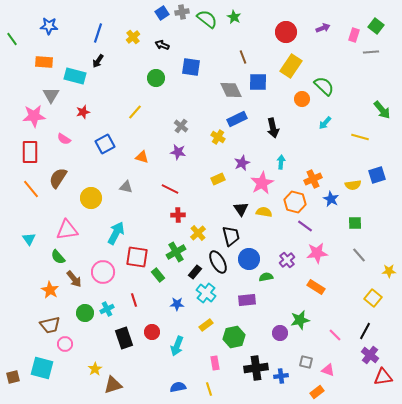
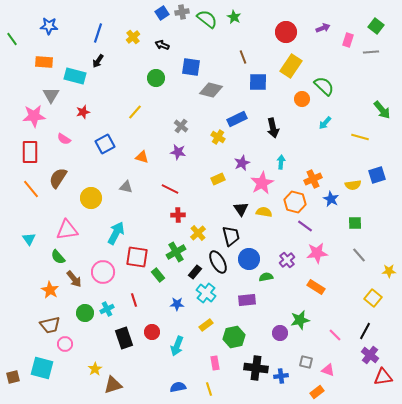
pink rectangle at (354, 35): moved 6 px left, 5 px down
gray diamond at (231, 90): moved 20 px left; rotated 50 degrees counterclockwise
black cross at (256, 368): rotated 15 degrees clockwise
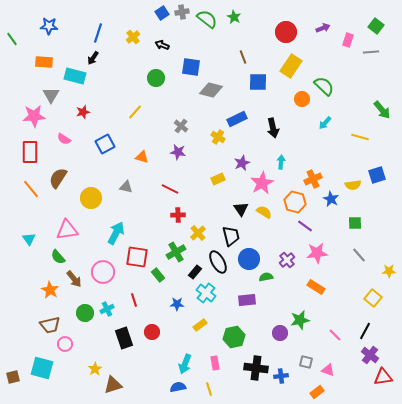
black arrow at (98, 61): moved 5 px left, 3 px up
yellow semicircle at (264, 212): rotated 21 degrees clockwise
yellow rectangle at (206, 325): moved 6 px left
cyan arrow at (177, 346): moved 8 px right, 18 px down
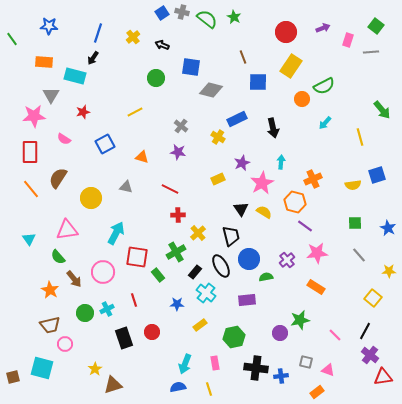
gray cross at (182, 12): rotated 24 degrees clockwise
green semicircle at (324, 86): rotated 110 degrees clockwise
yellow line at (135, 112): rotated 21 degrees clockwise
yellow line at (360, 137): rotated 60 degrees clockwise
blue star at (331, 199): moved 57 px right, 29 px down
black ellipse at (218, 262): moved 3 px right, 4 px down
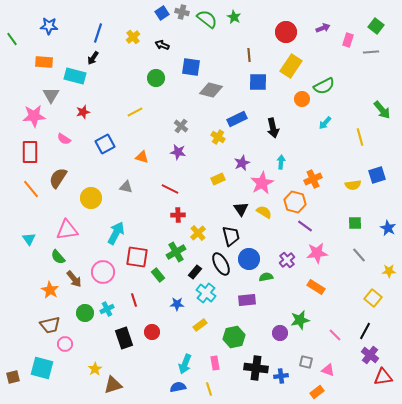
brown line at (243, 57): moved 6 px right, 2 px up; rotated 16 degrees clockwise
black ellipse at (221, 266): moved 2 px up
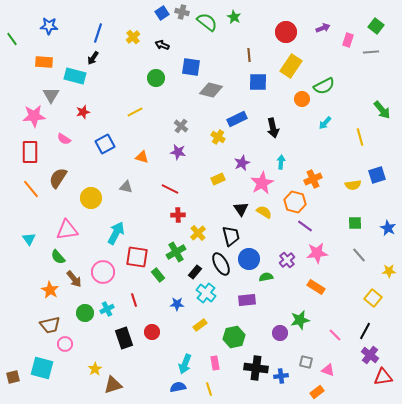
green semicircle at (207, 19): moved 3 px down
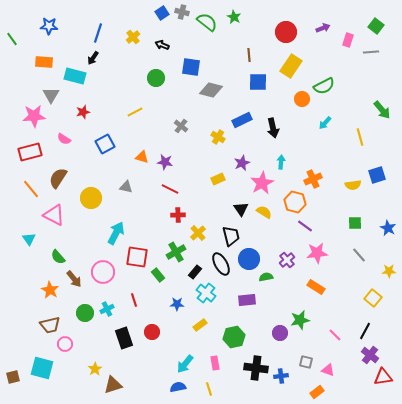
blue rectangle at (237, 119): moved 5 px right, 1 px down
red rectangle at (30, 152): rotated 75 degrees clockwise
purple star at (178, 152): moved 13 px left, 10 px down
pink triangle at (67, 230): moved 13 px left, 15 px up; rotated 35 degrees clockwise
cyan arrow at (185, 364): rotated 18 degrees clockwise
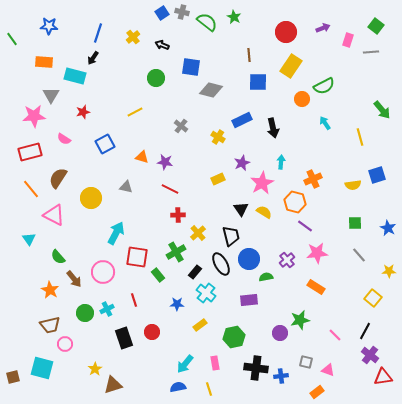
cyan arrow at (325, 123): rotated 104 degrees clockwise
purple rectangle at (247, 300): moved 2 px right
